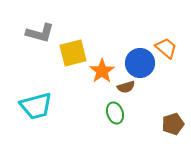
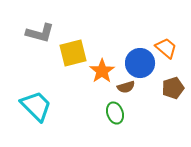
cyan trapezoid: rotated 120 degrees counterclockwise
brown pentagon: moved 36 px up
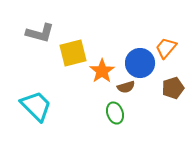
orange trapezoid: rotated 90 degrees counterclockwise
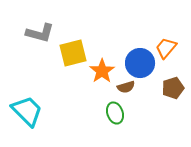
cyan trapezoid: moved 9 px left, 5 px down
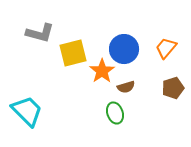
blue circle: moved 16 px left, 14 px up
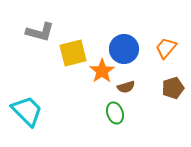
gray L-shape: moved 1 px up
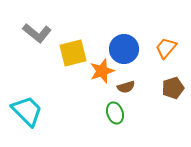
gray L-shape: moved 3 px left, 1 px down; rotated 24 degrees clockwise
orange star: rotated 15 degrees clockwise
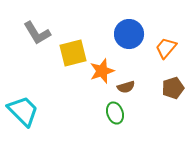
gray L-shape: rotated 20 degrees clockwise
blue circle: moved 5 px right, 15 px up
cyan trapezoid: moved 4 px left
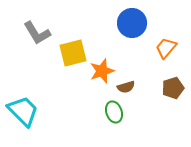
blue circle: moved 3 px right, 11 px up
green ellipse: moved 1 px left, 1 px up
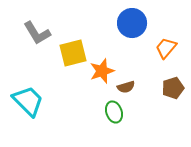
cyan trapezoid: moved 5 px right, 10 px up
